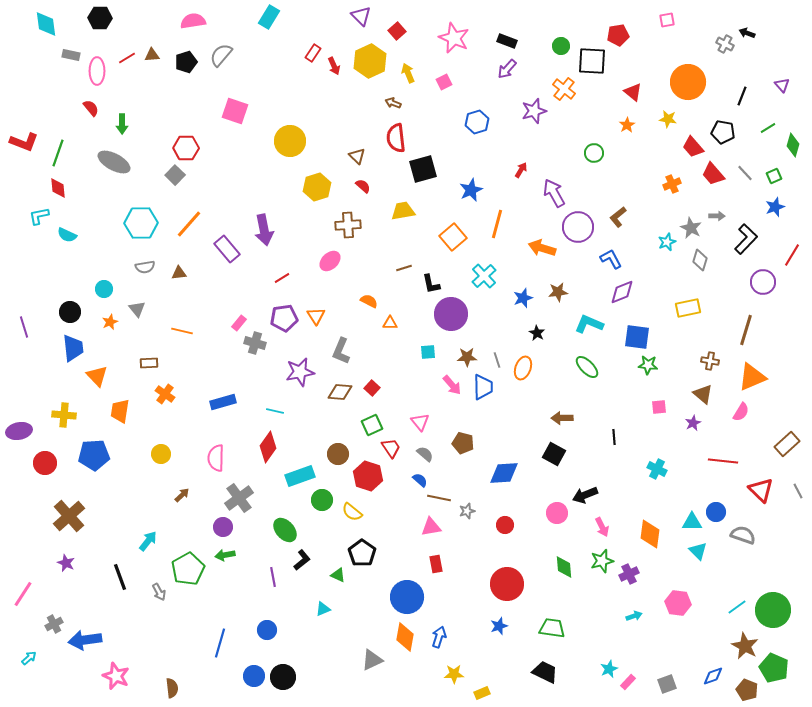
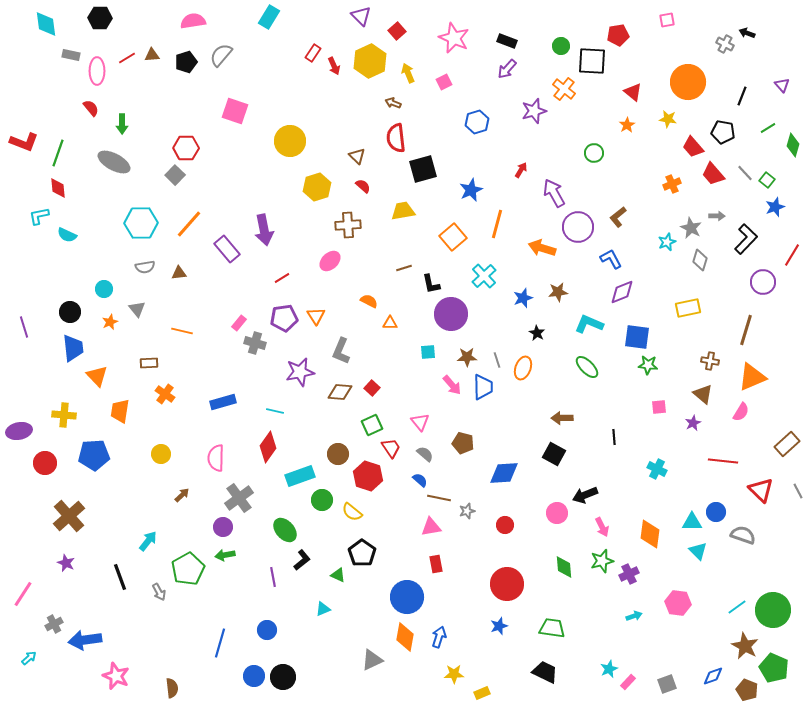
green square at (774, 176): moved 7 px left, 4 px down; rotated 28 degrees counterclockwise
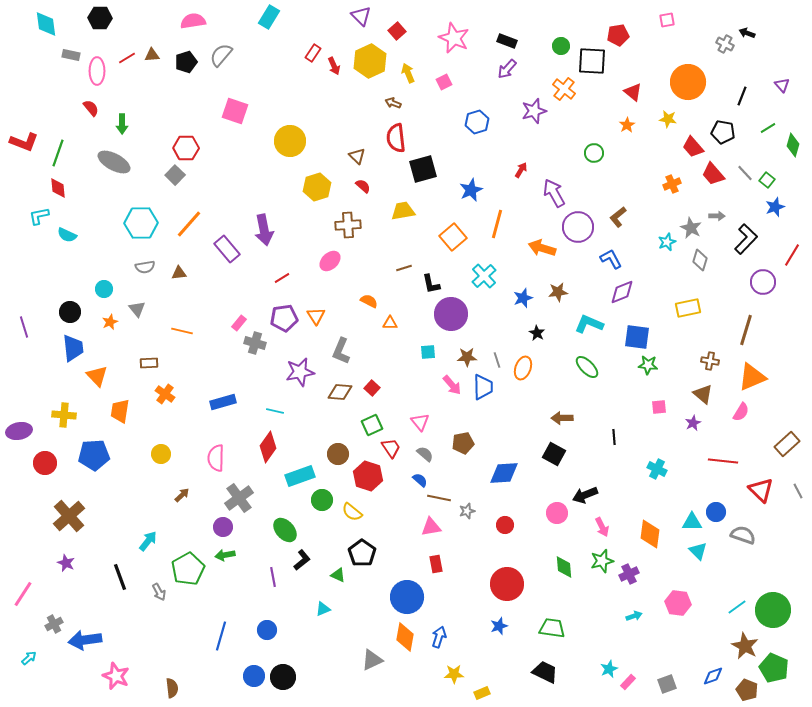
brown pentagon at (463, 443): rotated 25 degrees counterclockwise
blue line at (220, 643): moved 1 px right, 7 px up
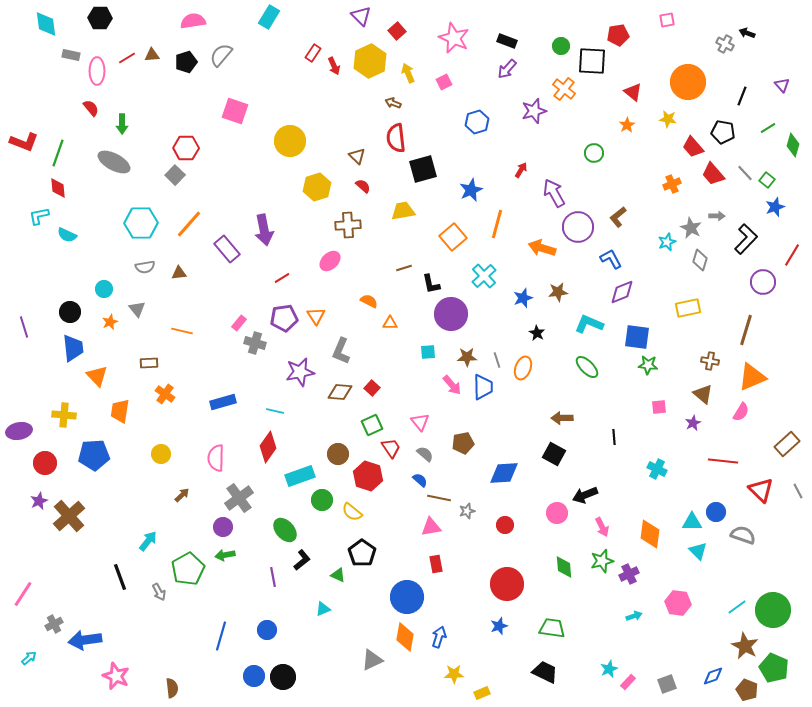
purple star at (66, 563): moved 27 px left, 62 px up; rotated 24 degrees clockwise
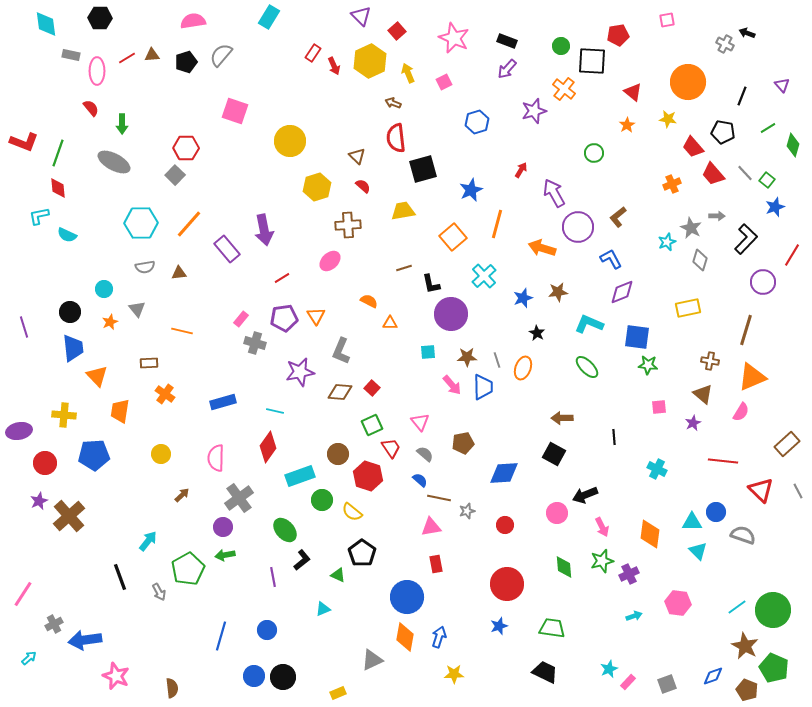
pink rectangle at (239, 323): moved 2 px right, 4 px up
yellow rectangle at (482, 693): moved 144 px left
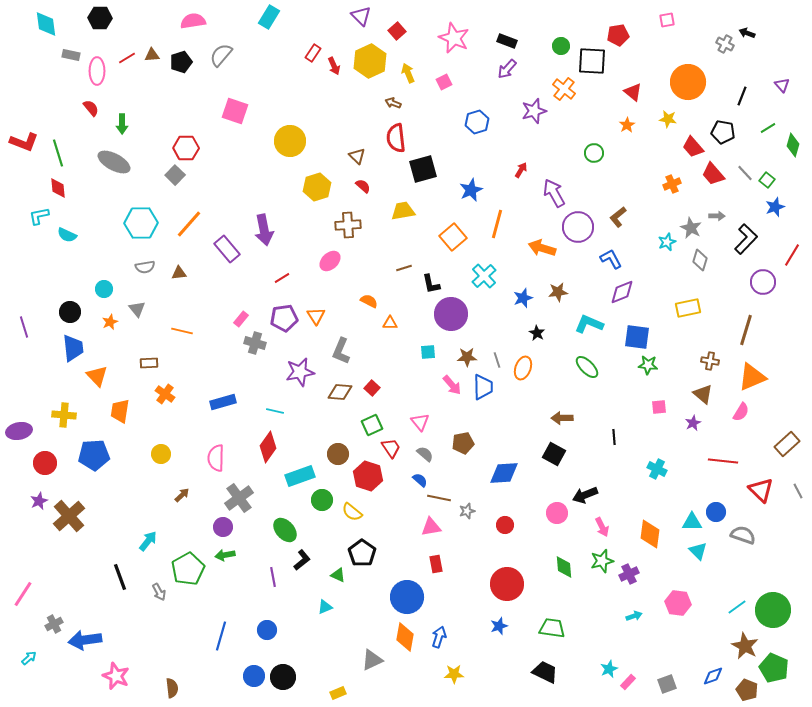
black pentagon at (186, 62): moved 5 px left
green line at (58, 153): rotated 36 degrees counterclockwise
cyan triangle at (323, 609): moved 2 px right, 2 px up
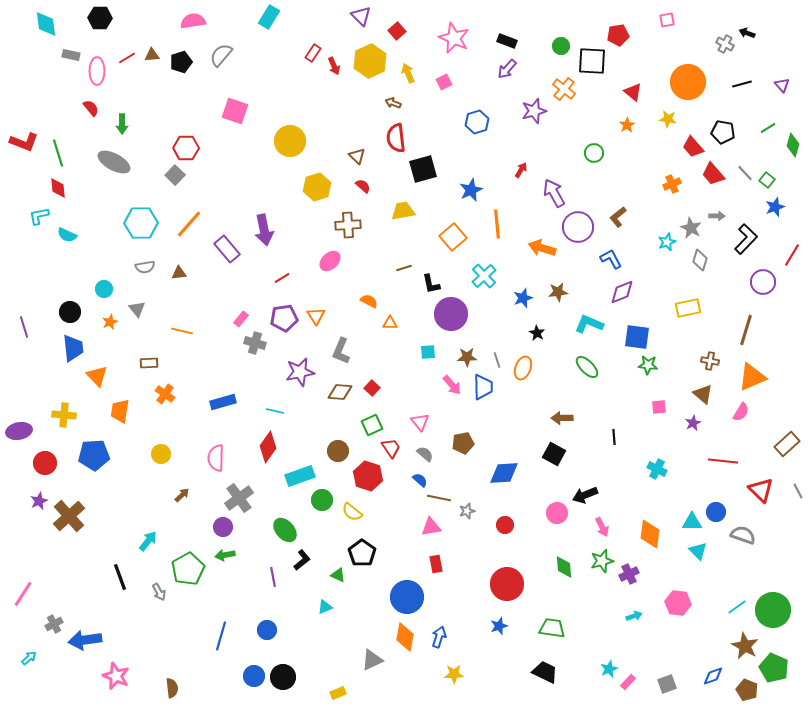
black line at (742, 96): moved 12 px up; rotated 54 degrees clockwise
orange line at (497, 224): rotated 20 degrees counterclockwise
brown circle at (338, 454): moved 3 px up
